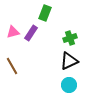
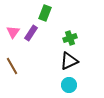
pink triangle: rotated 40 degrees counterclockwise
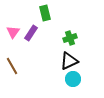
green rectangle: rotated 35 degrees counterclockwise
cyan circle: moved 4 px right, 6 px up
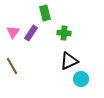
green cross: moved 6 px left, 5 px up; rotated 24 degrees clockwise
cyan circle: moved 8 px right
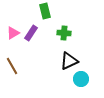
green rectangle: moved 2 px up
pink triangle: moved 1 px down; rotated 24 degrees clockwise
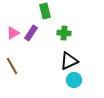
cyan circle: moved 7 px left, 1 px down
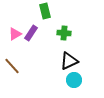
pink triangle: moved 2 px right, 1 px down
brown line: rotated 12 degrees counterclockwise
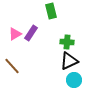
green rectangle: moved 6 px right
green cross: moved 3 px right, 9 px down
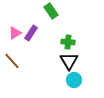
green rectangle: rotated 21 degrees counterclockwise
pink triangle: moved 1 px up
green cross: moved 1 px right
black triangle: rotated 36 degrees counterclockwise
brown line: moved 5 px up
